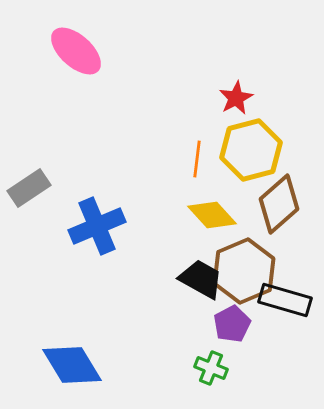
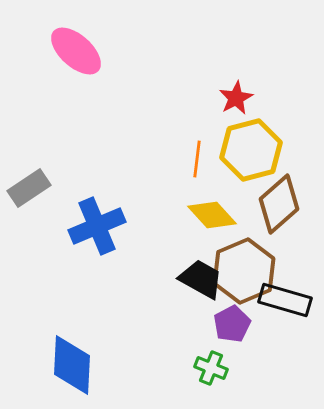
blue diamond: rotated 34 degrees clockwise
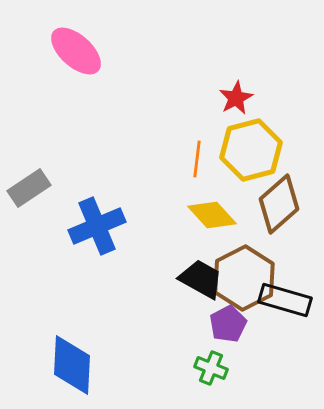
brown hexagon: moved 7 px down; rotated 4 degrees counterclockwise
purple pentagon: moved 4 px left
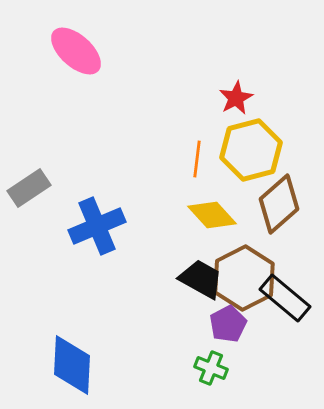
black rectangle: moved 2 px up; rotated 24 degrees clockwise
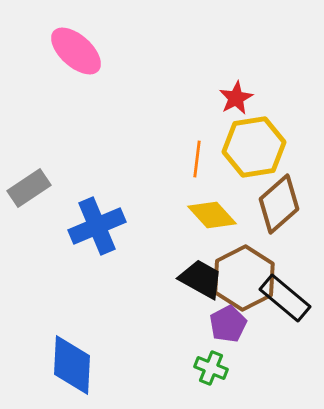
yellow hexagon: moved 3 px right, 3 px up; rotated 6 degrees clockwise
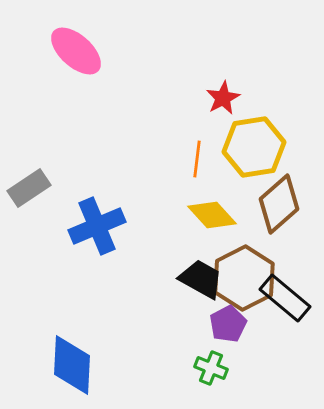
red star: moved 13 px left
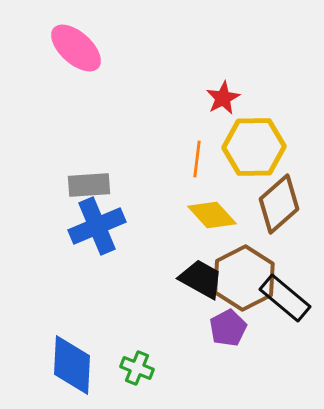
pink ellipse: moved 3 px up
yellow hexagon: rotated 8 degrees clockwise
gray rectangle: moved 60 px right, 3 px up; rotated 30 degrees clockwise
purple pentagon: moved 4 px down
green cross: moved 74 px left
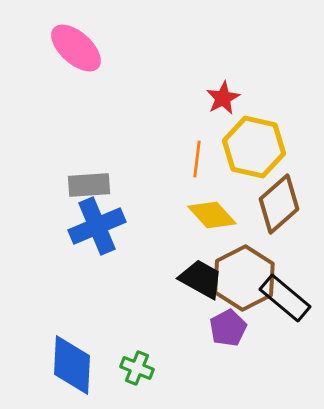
yellow hexagon: rotated 14 degrees clockwise
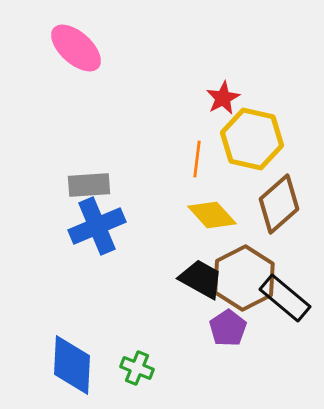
yellow hexagon: moved 2 px left, 8 px up
purple pentagon: rotated 6 degrees counterclockwise
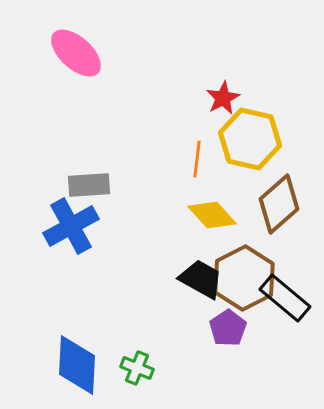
pink ellipse: moved 5 px down
yellow hexagon: moved 2 px left
blue cross: moved 26 px left; rotated 6 degrees counterclockwise
blue diamond: moved 5 px right
